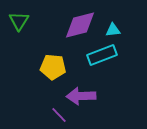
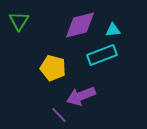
yellow pentagon: moved 1 px down; rotated 10 degrees clockwise
purple arrow: rotated 20 degrees counterclockwise
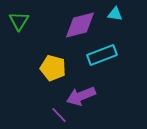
cyan triangle: moved 2 px right, 16 px up; rotated 14 degrees clockwise
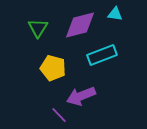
green triangle: moved 19 px right, 7 px down
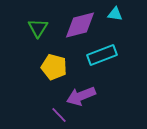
yellow pentagon: moved 1 px right, 1 px up
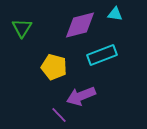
green triangle: moved 16 px left
